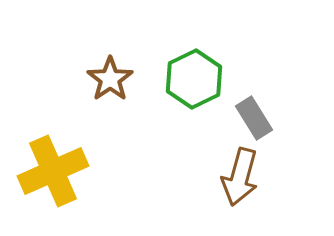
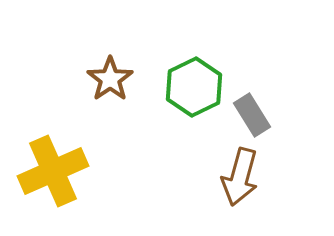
green hexagon: moved 8 px down
gray rectangle: moved 2 px left, 3 px up
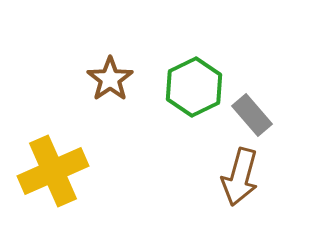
gray rectangle: rotated 9 degrees counterclockwise
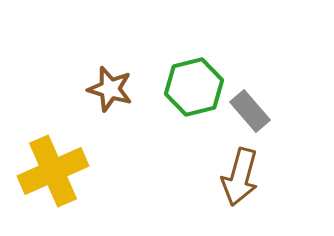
brown star: moved 10 px down; rotated 21 degrees counterclockwise
green hexagon: rotated 12 degrees clockwise
gray rectangle: moved 2 px left, 4 px up
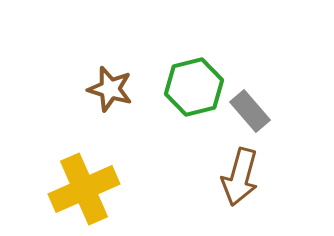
yellow cross: moved 31 px right, 18 px down
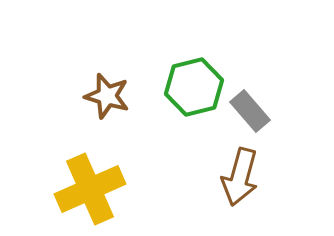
brown star: moved 3 px left, 7 px down
yellow cross: moved 6 px right
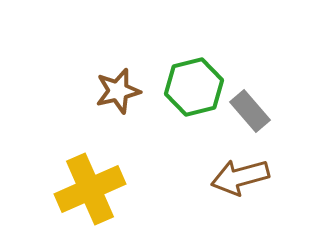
brown star: moved 11 px right, 5 px up; rotated 30 degrees counterclockwise
brown arrow: rotated 60 degrees clockwise
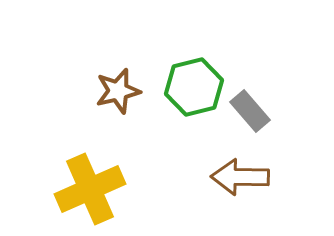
brown arrow: rotated 16 degrees clockwise
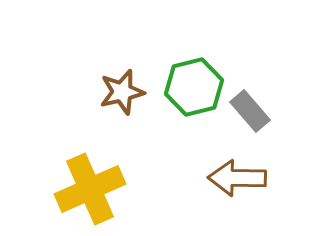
brown star: moved 4 px right, 1 px down
brown arrow: moved 3 px left, 1 px down
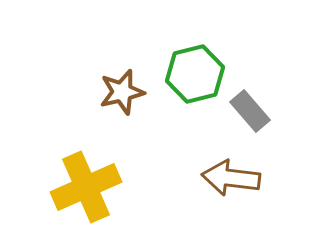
green hexagon: moved 1 px right, 13 px up
brown arrow: moved 6 px left; rotated 6 degrees clockwise
yellow cross: moved 4 px left, 2 px up
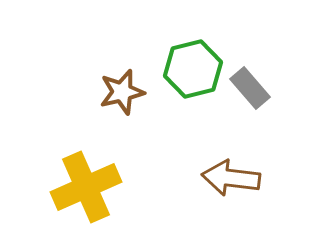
green hexagon: moved 2 px left, 5 px up
gray rectangle: moved 23 px up
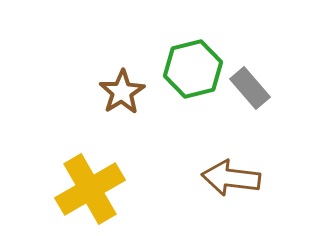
brown star: rotated 18 degrees counterclockwise
yellow cross: moved 4 px right, 2 px down; rotated 6 degrees counterclockwise
